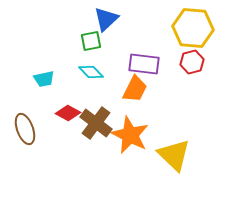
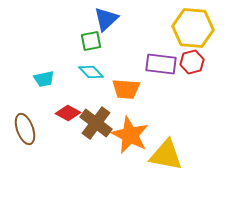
purple rectangle: moved 17 px right
orange trapezoid: moved 9 px left; rotated 68 degrees clockwise
yellow triangle: moved 8 px left; rotated 33 degrees counterclockwise
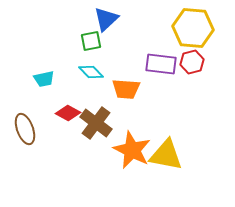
orange star: moved 2 px right, 15 px down
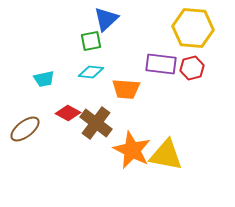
red hexagon: moved 6 px down
cyan diamond: rotated 40 degrees counterclockwise
brown ellipse: rotated 72 degrees clockwise
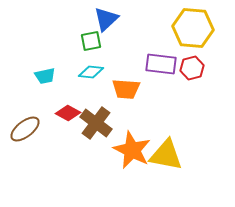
cyan trapezoid: moved 1 px right, 3 px up
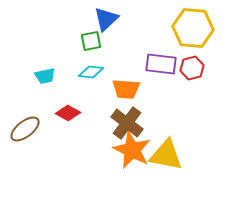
brown cross: moved 31 px right
